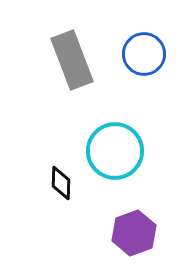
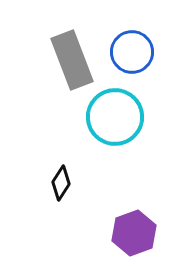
blue circle: moved 12 px left, 2 px up
cyan circle: moved 34 px up
black diamond: rotated 32 degrees clockwise
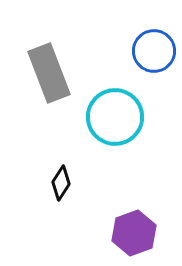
blue circle: moved 22 px right, 1 px up
gray rectangle: moved 23 px left, 13 px down
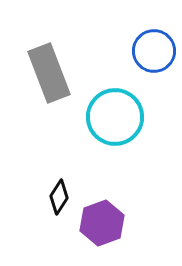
black diamond: moved 2 px left, 14 px down
purple hexagon: moved 32 px left, 10 px up
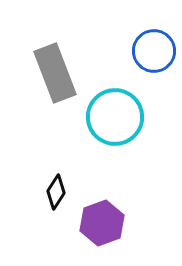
gray rectangle: moved 6 px right
black diamond: moved 3 px left, 5 px up
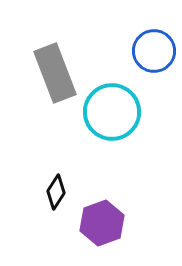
cyan circle: moved 3 px left, 5 px up
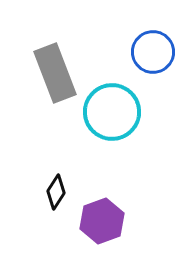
blue circle: moved 1 px left, 1 px down
purple hexagon: moved 2 px up
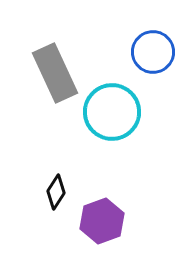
gray rectangle: rotated 4 degrees counterclockwise
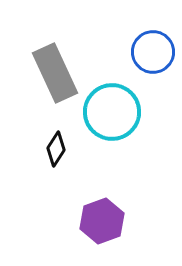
black diamond: moved 43 px up
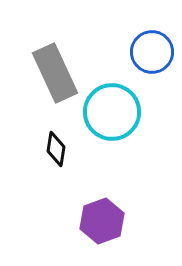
blue circle: moved 1 px left
black diamond: rotated 24 degrees counterclockwise
